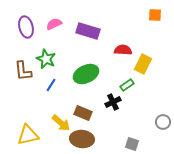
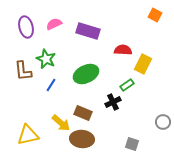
orange square: rotated 24 degrees clockwise
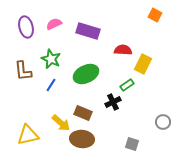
green star: moved 5 px right
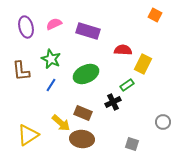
brown L-shape: moved 2 px left
yellow triangle: rotated 20 degrees counterclockwise
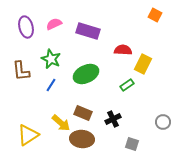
black cross: moved 17 px down
